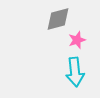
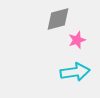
cyan arrow: rotated 92 degrees counterclockwise
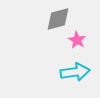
pink star: rotated 24 degrees counterclockwise
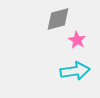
cyan arrow: moved 1 px up
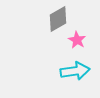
gray diamond: rotated 16 degrees counterclockwise
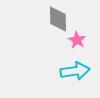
gray diamond: rotated 60 degrees counterclockwise
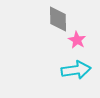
cyan arrow: moved 1 px right, 1 px up
